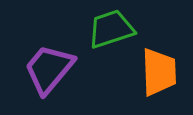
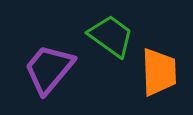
green trapezoid: moved 7 px down; rotated 54 degrees clockwise
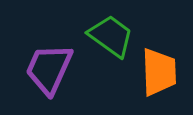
purple trapezoid: rotated 16 degrees counterclockwise
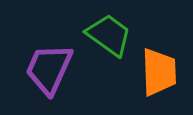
green trapezoid: moved 2 px left, 1 px up
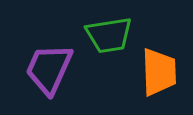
green trapezoid: rotated 135 degrees clockwise
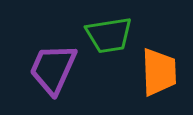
purple trapezoid: moved 4 px right
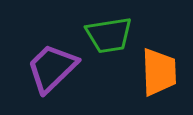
purple trapezoid: moved 1 px left, 1 px up; rotated 22 degrees clockwise
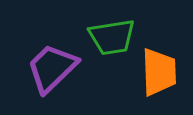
green trapezoid: moved 3 px right, 2 px down
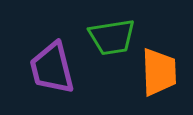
purple trapezoid: rotated 60 degrees counterclockwise
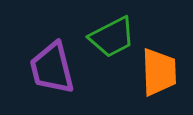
green trapezoid: rotated 18 degrees counterclockwise
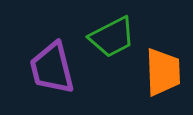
orange trapezoid: moved 4 px right
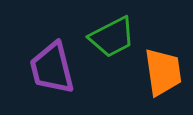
orange trapezoid: rotated 6 degrees counterclockwise
